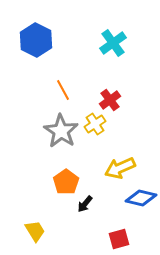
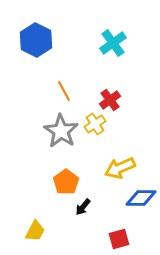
orange line: moved 1 px right, 1 px down
blue diamond: rotated 12 degrees counterclockwise
black arrow: moved 2 px left, 3 px down
yellow trapezoid: rotated 60 degrees clockwise
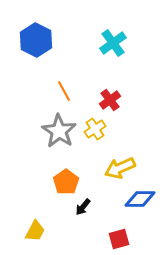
yellow cross: moved 5 px down
gray star: moved 2 px left
blue diamond: moved 1 px left, 1 px down
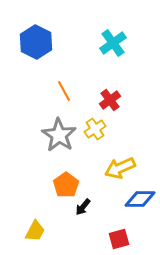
blue hexagon: moved 2 px down
gray star: moved 4 px down
orange pentagon: moved 3 px down
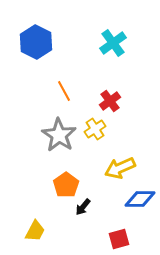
red cross: moved 1 px down
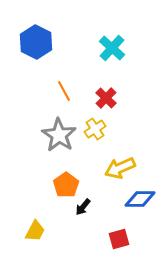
cyan cross: moved 1 px left, 5 px down; rotated 12 degrees counterclockwise
red cross: moved 4 px left, 3 px up; rotated 10 degrees counterclockwise
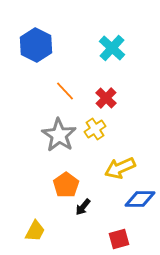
blue hexagon: moved 3 px down
orange line: moved 1 px right; rotated 15 degrees counterclockwise
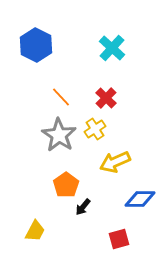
orange line: moved 4 px left, 6 px down
yellow arrow: moved 5 px left, 6 px up
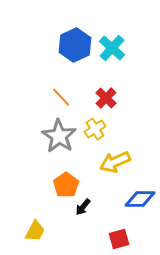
blue hexagon: moved 39 px right; rotated 8 degrees clockwise
gray star: moved 1 px down
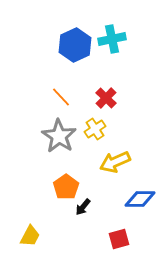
cyan cross: moved 9 px up; rotated 36 degrees clockwise
orange pentagon: moved 2 px down
yellow trapezoid: moved 5 px left, 5 px down
